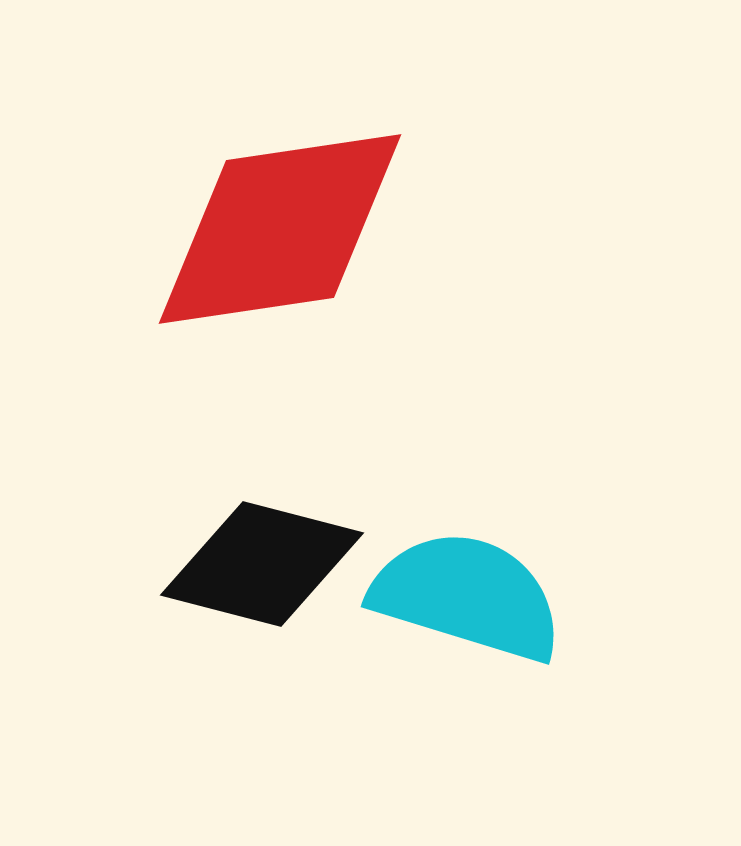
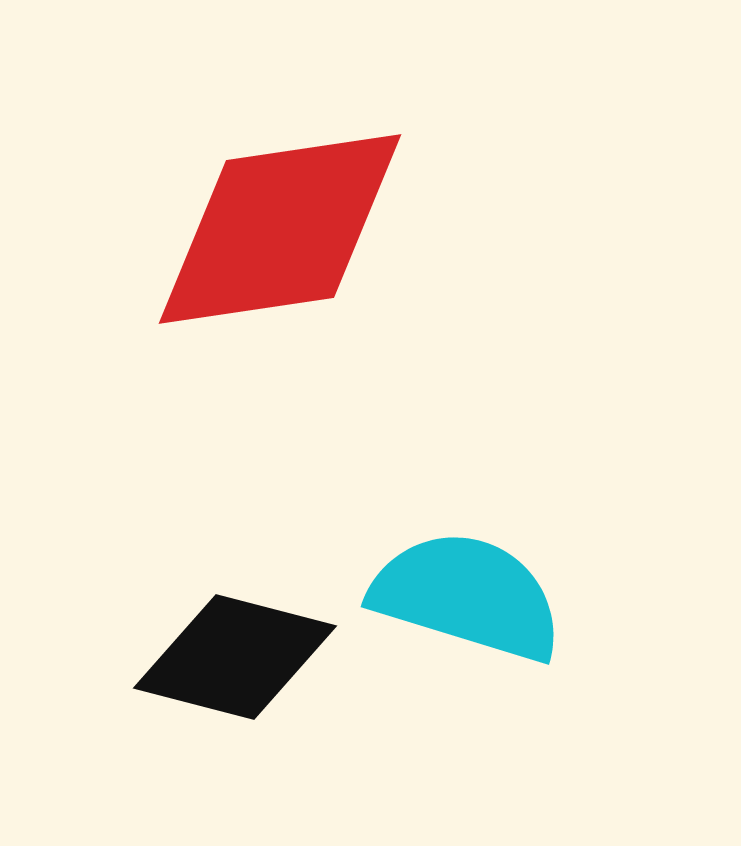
black diamond: moved 27 px left, 93 px down
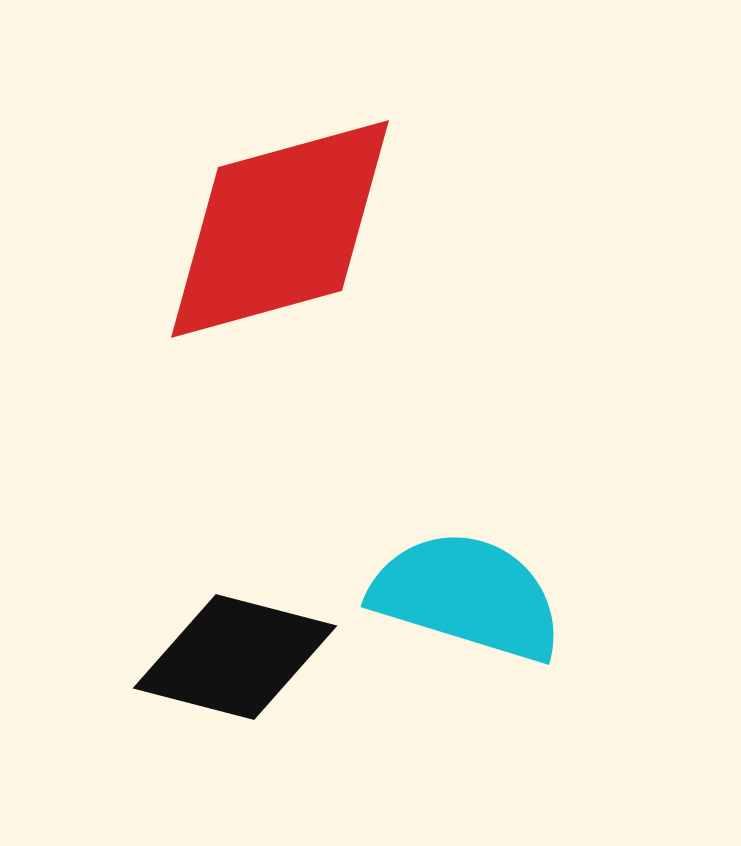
red diamond: rotated 7 degrees counterclockwise
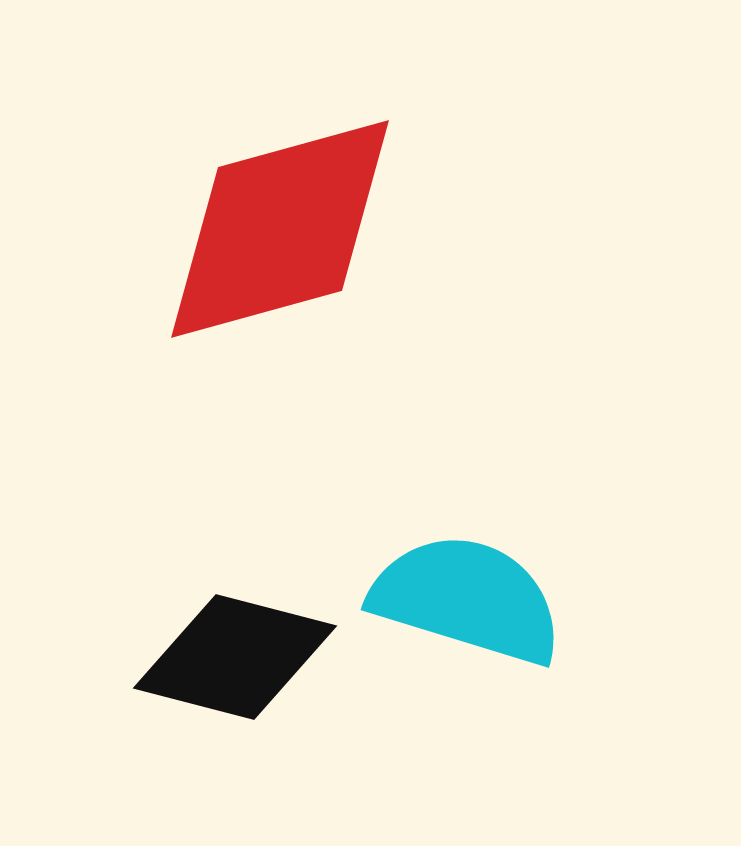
cyan semicircle: moved 3 px down
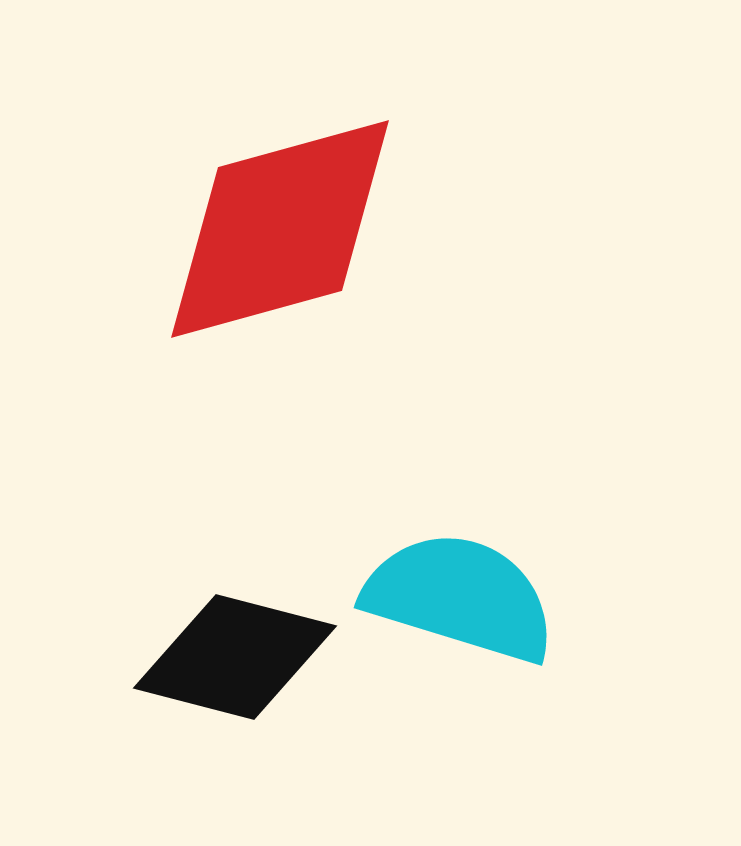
cyan semicircle: moved 7 px left, 2 px up
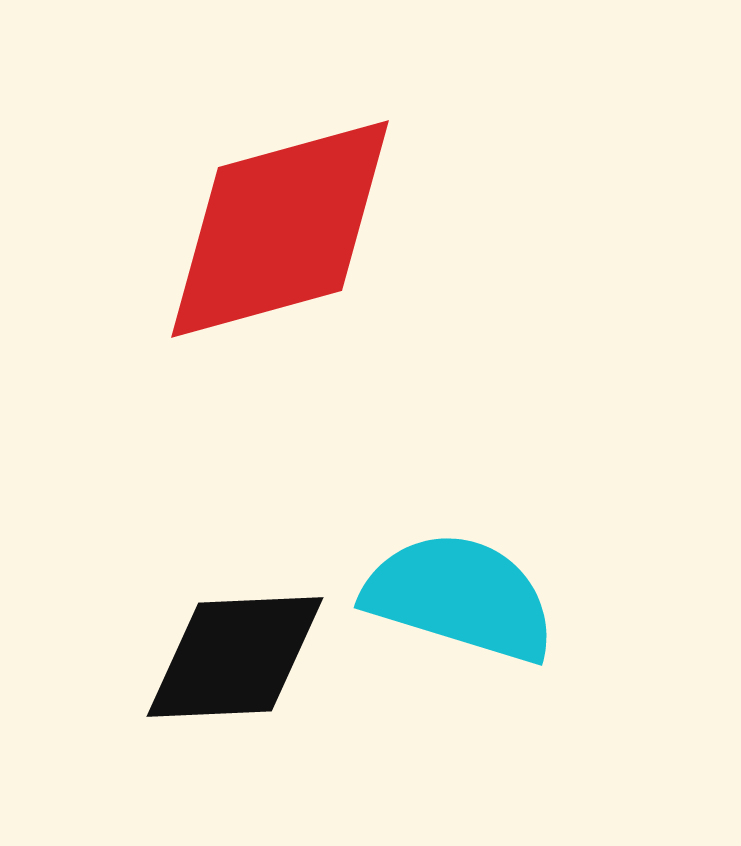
black diamond: rotated 17 degrees counterclockwise
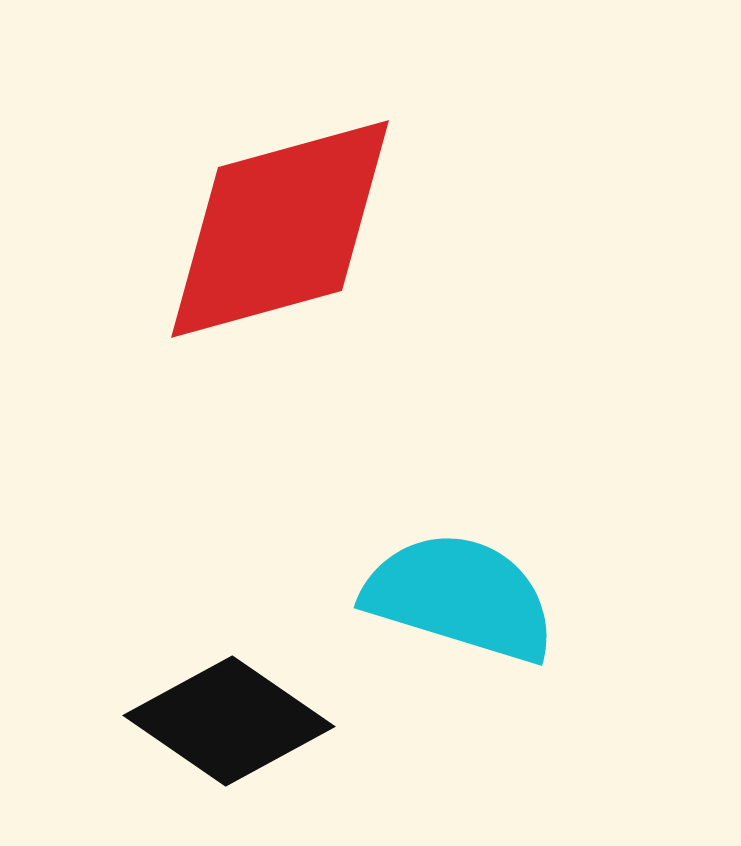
black diamond: moved 6 px left, 64 px down; rotated 37 degrees clockwise
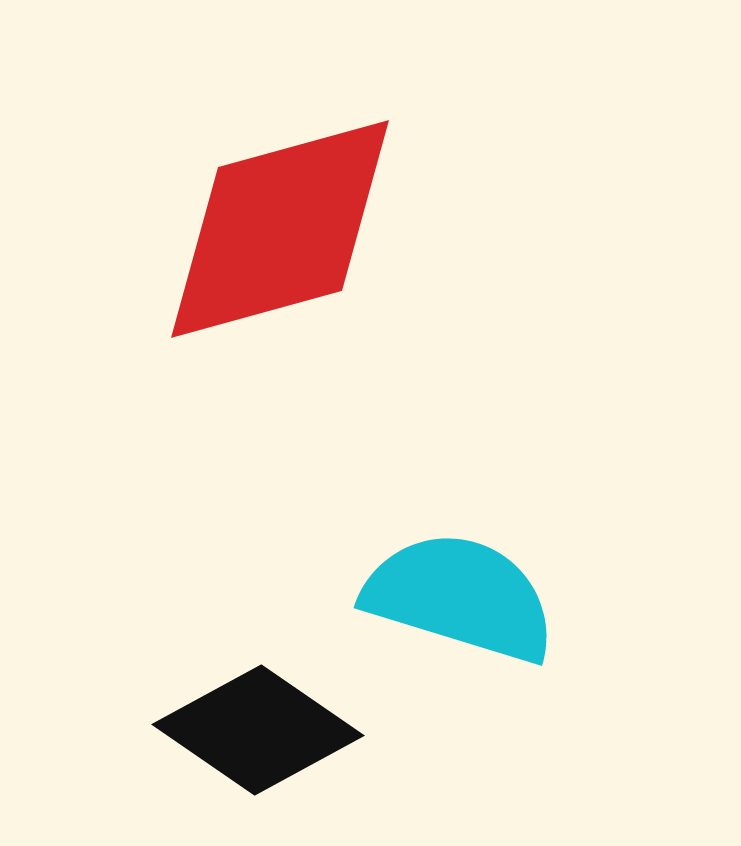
black diamond: moved 29 px right, 9 px down
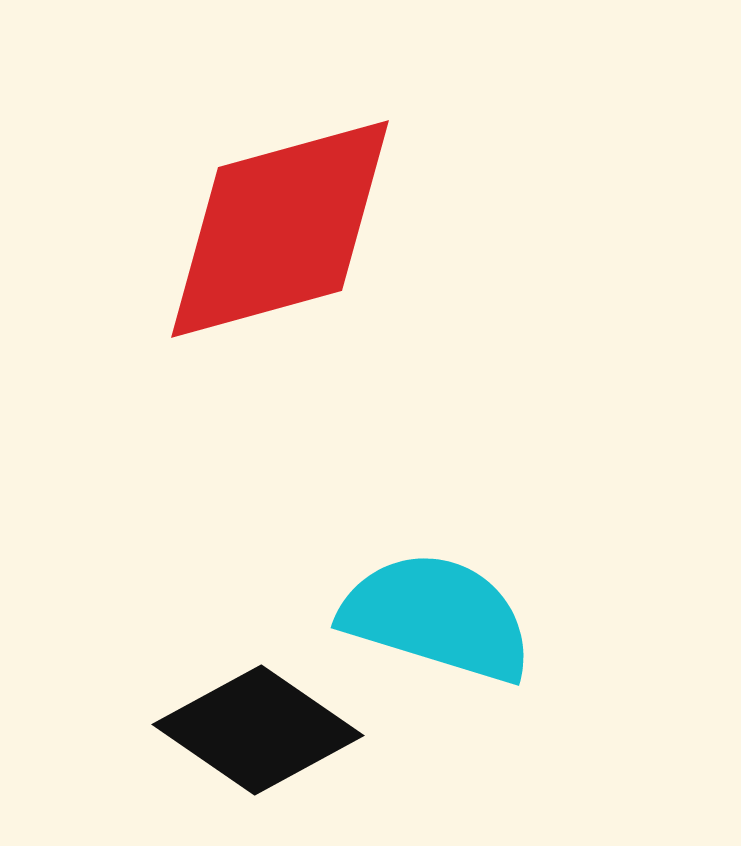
cyan semicircle: moved 23 px left, 20 px down
